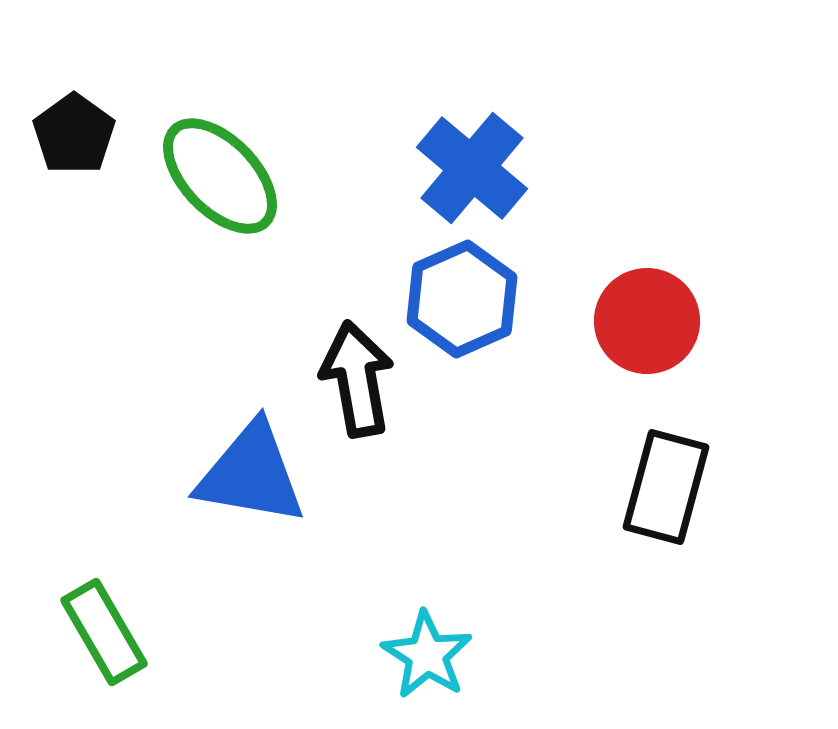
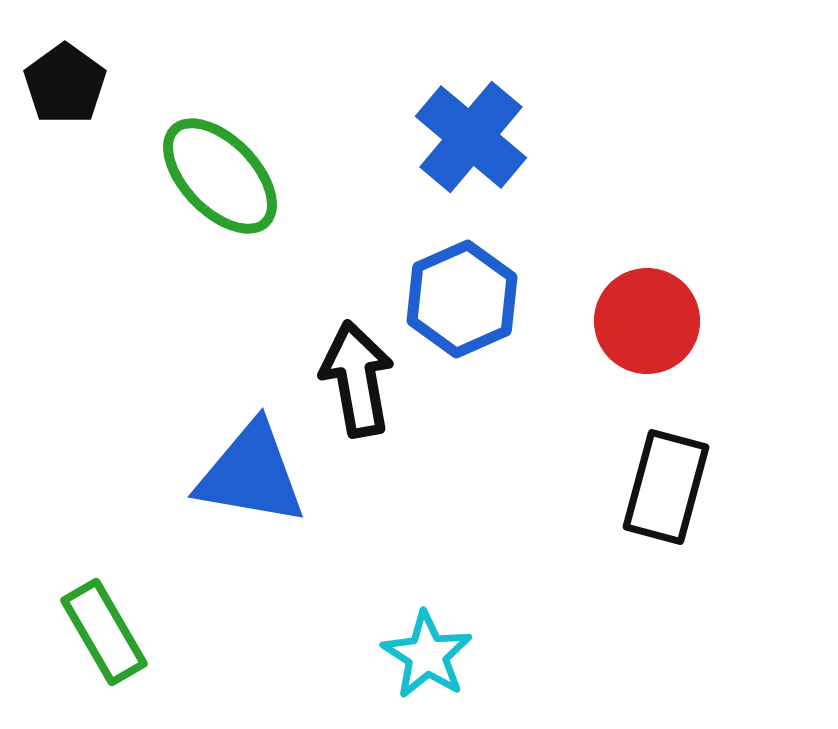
black pentagon: moved 9 px left, 50 px up
blue cross: moved 1 px left, 31 px up
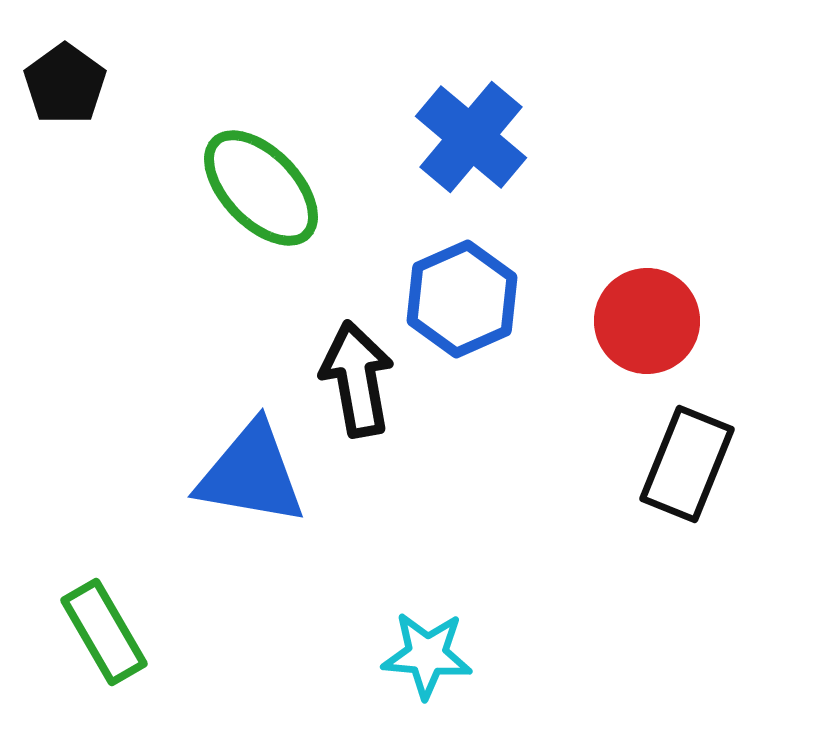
green ellipse: moved 41 px right, 12 px down
black rectangle: moved 21 px right, 23 px up; rotated 7 degrees clockwise
cyan star: rotated 28 degrees counterclockwise
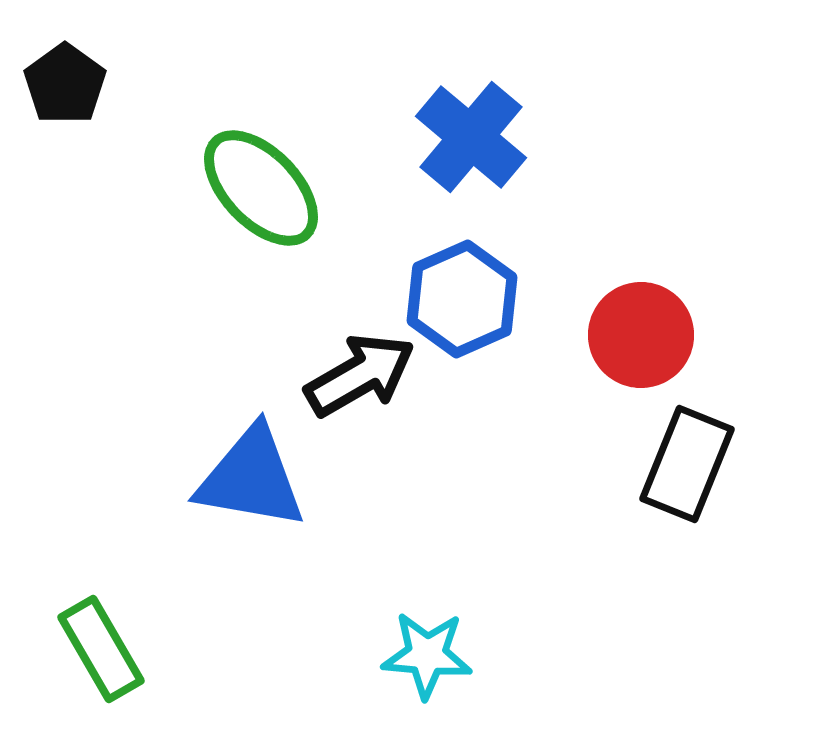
red circle: moved 6 px left, 14 px down
black arrow: moved 3 px right, 4 px up; rotated 70 degrees clockwise
blue triangle: moved 4 px down
green rectangle: moved 3 px left, 17 px down
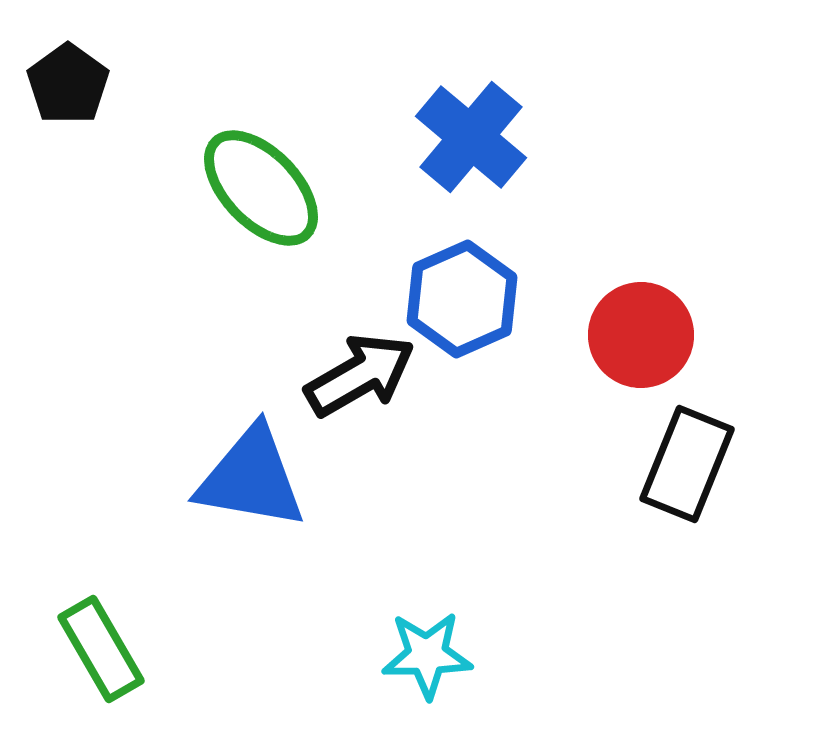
black pentagon: moved 3 px right
cyan star: rotated 6 degrees counterclockwise
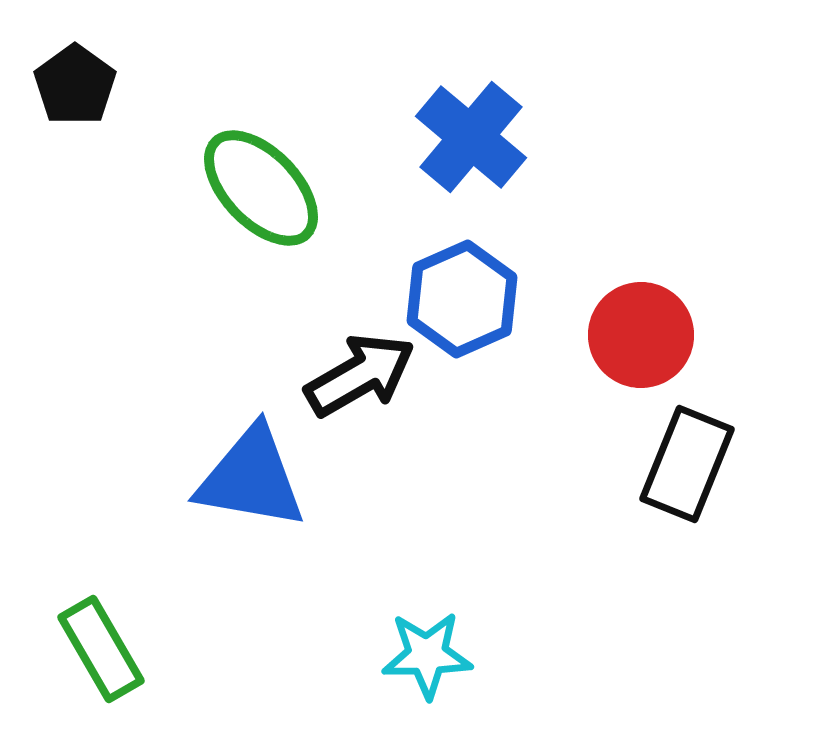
black pentagon: moved 7 px right, 1 px down
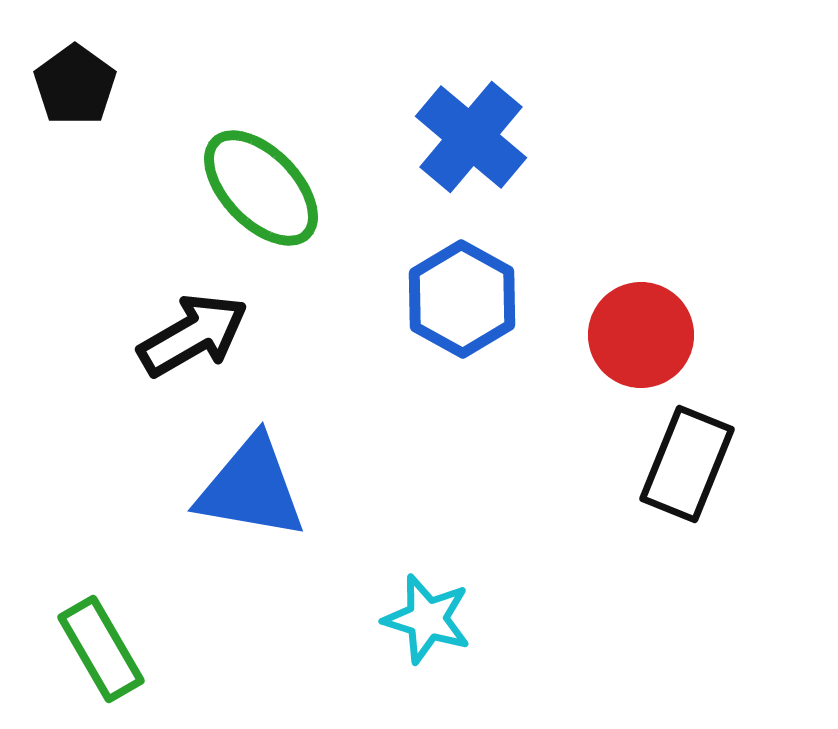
blue hexagon: rotated 7 degrees counterclockwise
black arrow: moved 167 px left, 40 px up
blue triangle: moved 10 px down
cyan star: moved 36 px up; rotated 18 degrees clockwise
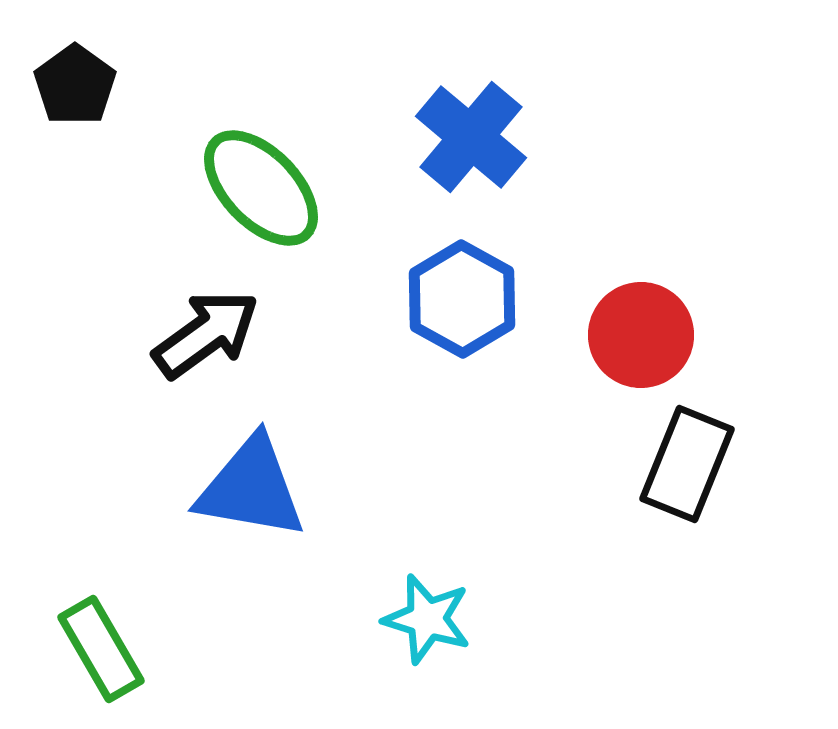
black arrow: moved 13 px right, 1 px up; rotated 6 degrees counterclockwise
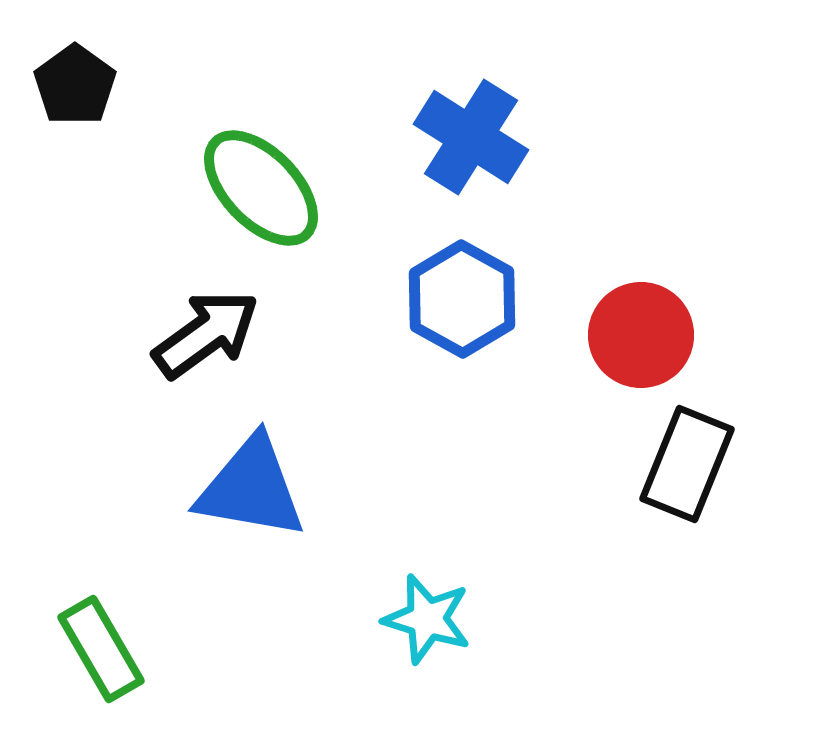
blue cross: rotated 8 degrees counterclockwise
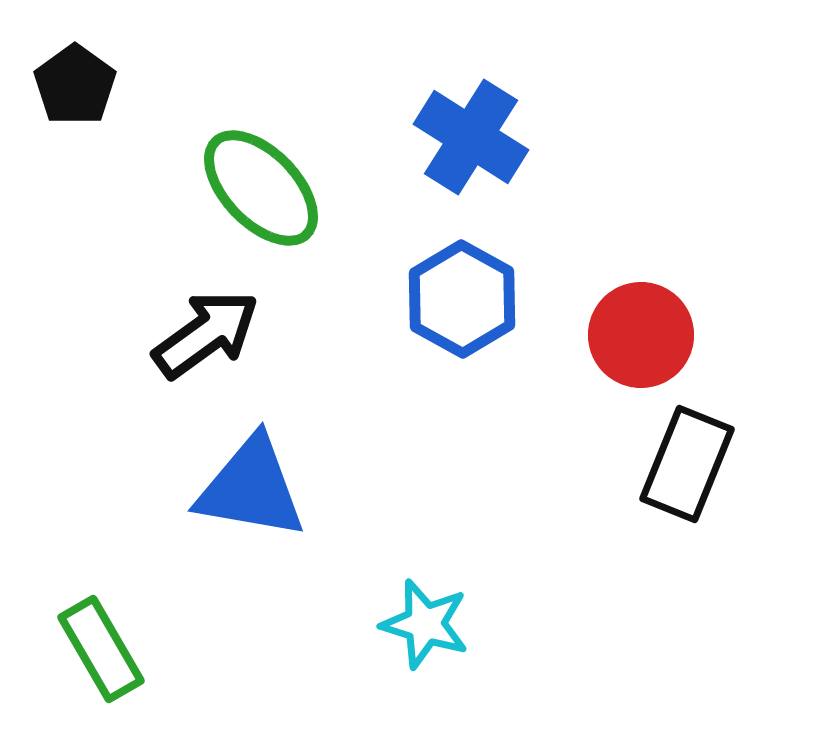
cyan star: moved 2 px left, 5 px down
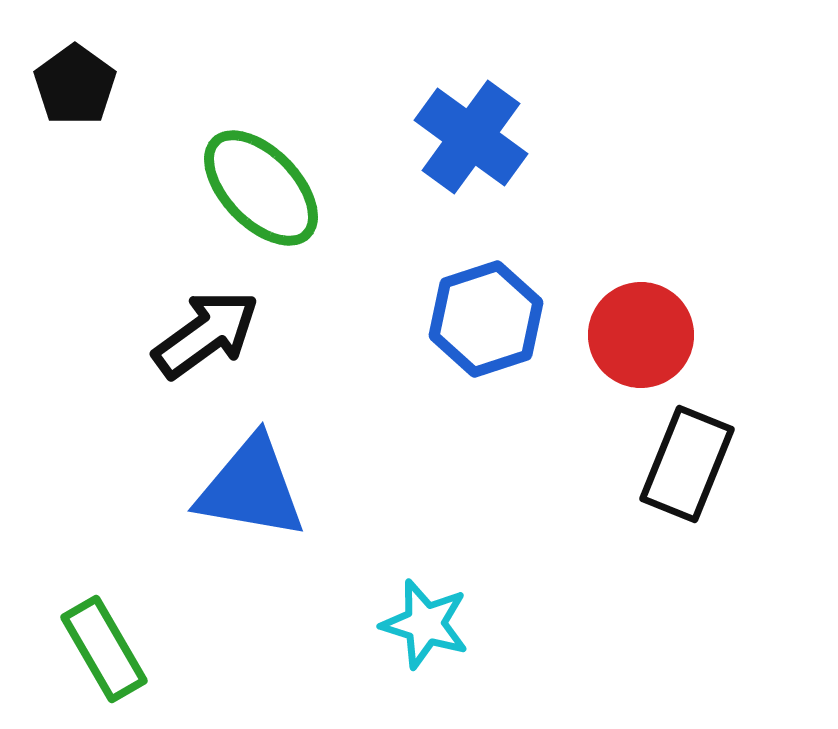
blue cross: rotated 4 degrees clockwise
blue hexagon: moved 24 px right, 20 px down; rotated 13 degrees clockwise
green rectangle: moved 3 px right
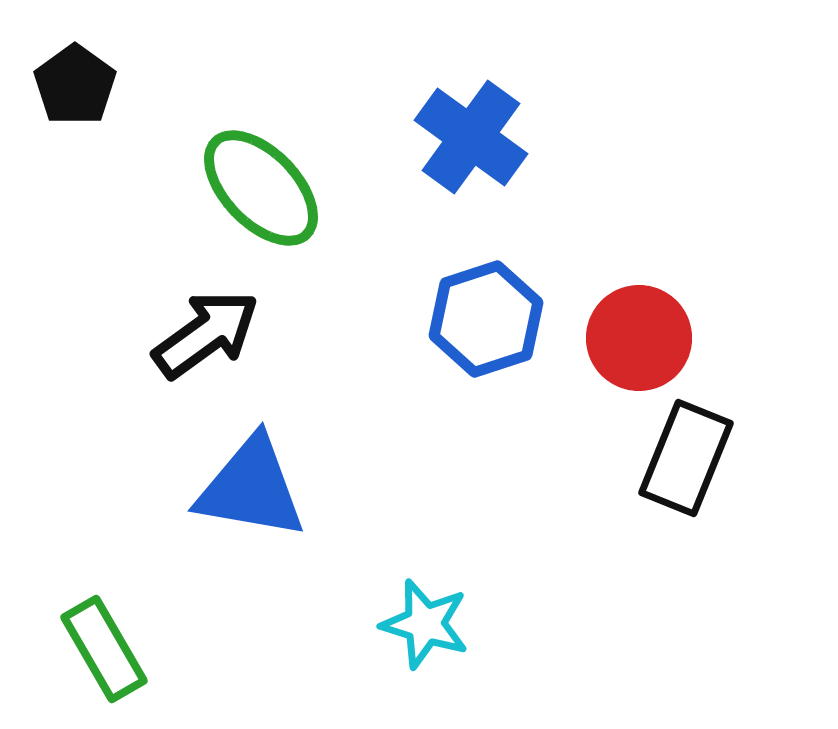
red circle: moved 2 px left, 3 px down
black rectangle: moved 1 px left, 6 px up
